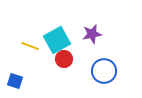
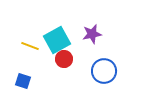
blue square: moved 8 px right
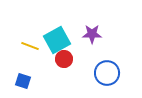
purple star: rotated 12 degrees clockwise
blue circle: moved 3 px right, 2 px down
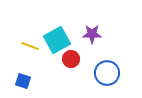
red circle: moved 7 px right
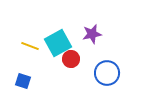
purple star: rotated 12 degrees counterclockwise
cyan square: moved 1 px right, 3 px down
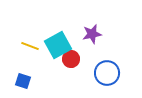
cyan square: moved 2 px down
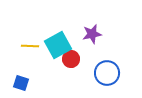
yellow line: rotated 18 degrees counterclockwise
blue square: moved 2 px left, 2 px down
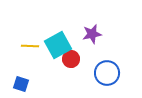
blue square: moved 1 px down
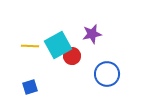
red circle: moved 1 px right, 3 px up
blue circle: moved 1 px down
blue square: moved 9 px right, 3 px down; rotated 35 degrees counterclockwise
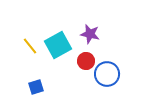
purple star: moved 2 px left; rotated 24 degrees clockwise
yellow line: rotated 48 degrees clockwise
red circle: moved 14 px right, 5 px down
blue square: moved 6 px right
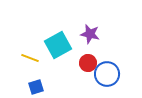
yellow line: moved 12 px down; rotated 30 degrees counterclockwise
red circle: moved 2 px right, 2 px down
